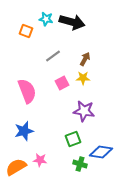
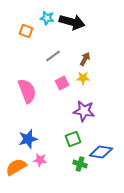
cyan star: moved 1 px right, 1 px up
blue star: moved 4 px right, 8 px down
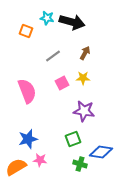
brown arrow: moved 6 px up
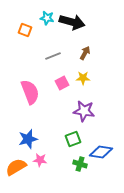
orange square: moved 1 px left, 1 px up
gray line: rotated 14 degrees clockwise
pink semicircle: moved 3 px right, 1 px down
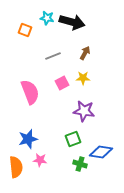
orange semicircle: rotated 115 degrees clockwise
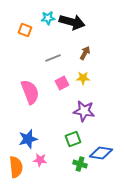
cyan star: moved 1 px right; rotated 16 degrees counterclockwise
gray line: moved 2 px down
blue diamond: moved 1 px down
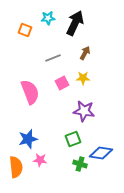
black arrow: moved 3 px right, 1 px down; rotated 80 degrees counterclockwise
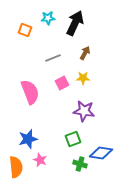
pink star: rotated 16 degrees clockwise
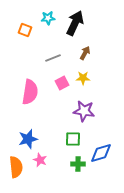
pink semicircle: rotated 30 degrees clockwise
green square: rotated 21 degrees clockwise
blue diamond: rotated 25 degrees counterclockwise
green cross: moved 2 px left; rotated 16 degrees counterclockwise
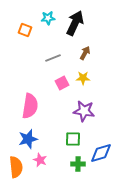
pink semicircle: moved 14 px down
